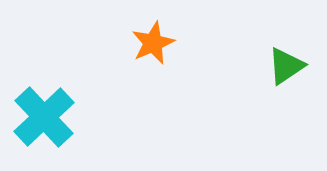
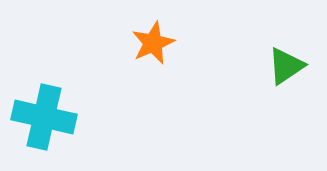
cyan cross: rotated 34 degrees counterclockwise
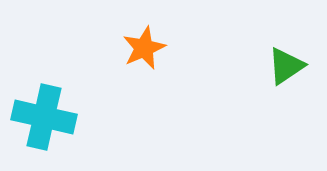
orange star: moved 9 px left, 5 px down
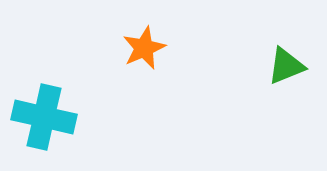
green triangle: rotated 12 degrees clockwise
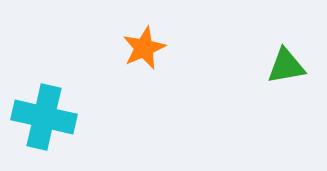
green triangle: rotated 12 degrees clockwise
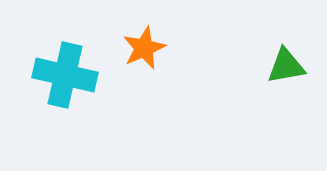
cyan cross: moved 21 px right, 42 px up
